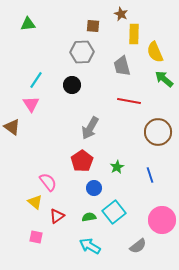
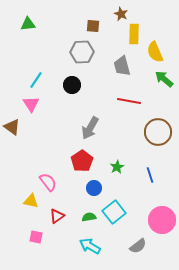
yellow triangle: moved 4 px left, 1 px up; rotated 28 degrees counterclockwise
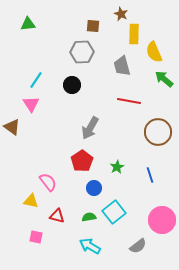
yellow semicircle: moved 1 px left
red triangle: rotated 49 degrees clockwise
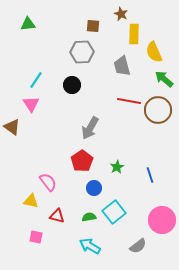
brown circle: moved 22 px up
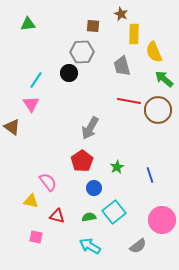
black circle: moved 3 px left, 12 px up
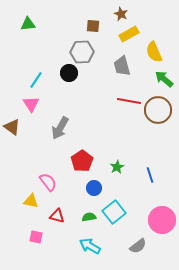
yellow rectangle: moved 5 px left; rotated 60 degrees clockwise
gray arrow: moved 30 px left
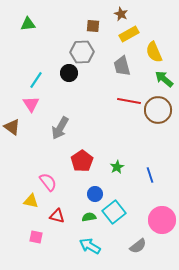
blue circle: moved 1 px right, 6 px down
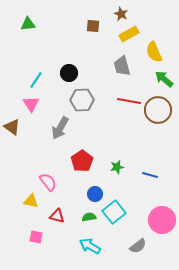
gray hexagon: moved 48 px down
green star: rotated 16 degrees clockwise
blue line: rotated 56 degrees counterclockwise
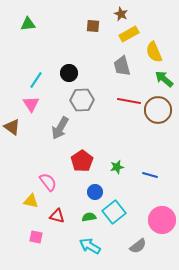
blue circle: moved 2 px up
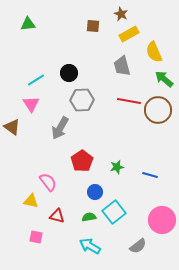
cyan line: rotated 24 degrees clockwise
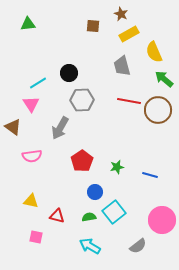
cyan line: moved 2 px right, 3 px down
brown triangle: moved 1 px right
pink semicircle: moved 16 px left, 26 px up; rotated 120 degrees clockwise
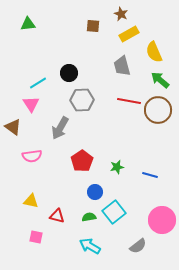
green arrow: moved 4 px left, 1 px down
